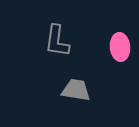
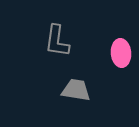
pink ellipse: moved 1 px right, 6 px down
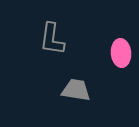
gray L-shape: moved 5 px left, 2 px up
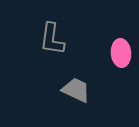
gray trapezoid: rotated 16 degrees clockwise
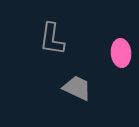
gray trapezoid: moved 1 px right, 2 px up
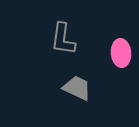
gray L-shape: moved 11 px right
